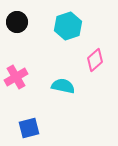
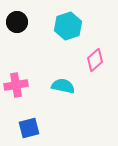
pink cross: moved 8 px down; rotated 20 degrees clockwise
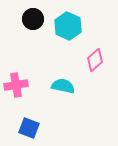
black circle: moved 16 px right, 3 px up
cyan hexagon: rotated 16 degrees counterclockwise
blue square: rotated 35 degrees clockwise
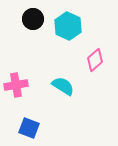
cyan semicircle: rotated 20 degrees clockwise
